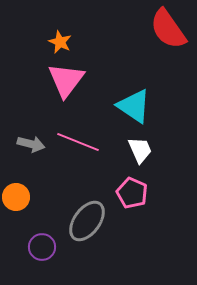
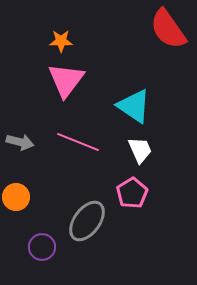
orange star: moved 1 px right, 1 px up; rotated 25 degrees counterclockwise
gray arrow: moved 11 px left, 2 px up
pink pentagon: rotated 16 degrees clockwise
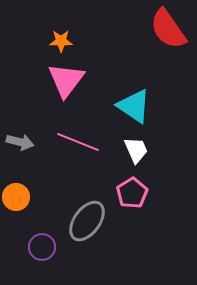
white trapezoid: moved 4 px left
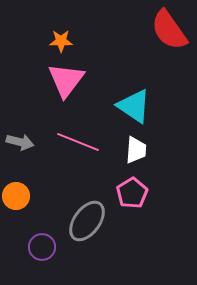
red semicircle: moved 1 px right, 1 px down
white trapezoid: rotated 28 degrees clockwise
orange circle: moved 1 px up
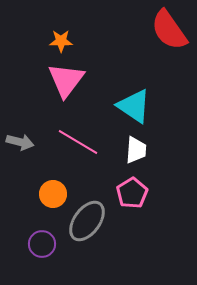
pink line: rotated 9 degrees clockwise
orange circle: moved 37 px right, 2 px up
purple circle: moved 3 px up
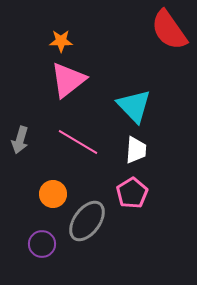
pink triangle: moved 2 px right; rotated 15 degrees clockwise
cyan triangle: rotated 12 degrees clockwise
gray arrow: moved 2 px up; rotated 92 degrees clockwise
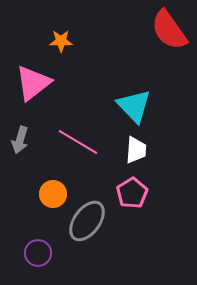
pink triangle: moved 35 px left, 3 px down
purple circle: moved 4 px left, 9 px down
